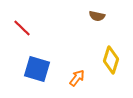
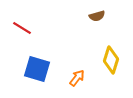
brown semicircle: rotated 28 degrees counterclockwise
red line: rotated 12 degrees counterclockwise
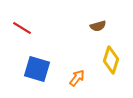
brown semicircle: moved 1 px right, 10 px down
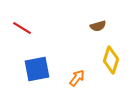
blue square: rotated 28 degrees counterclockwise
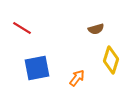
brown semicircle: moved 2 px left, 3 px down
blue square: moved 1 px up
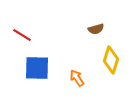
red line: moved 7 px down
blue square: rotated 12 degrees clockwise
orange arrow: rotated 72 degrees counterclockwise
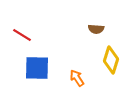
brown semicircle: rotated 21 degrees clockwise
